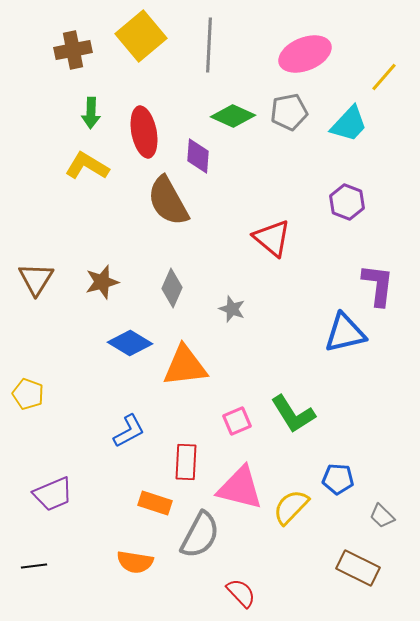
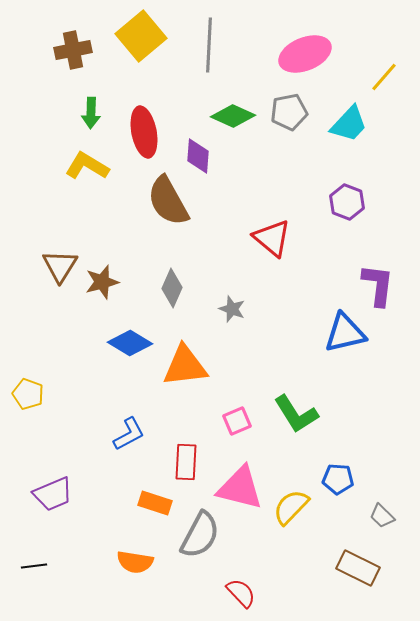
brown triangle: moved 24 px right, 13 px up
green L-shape: moved 3 px right
blue L-shape: moved 3 px down
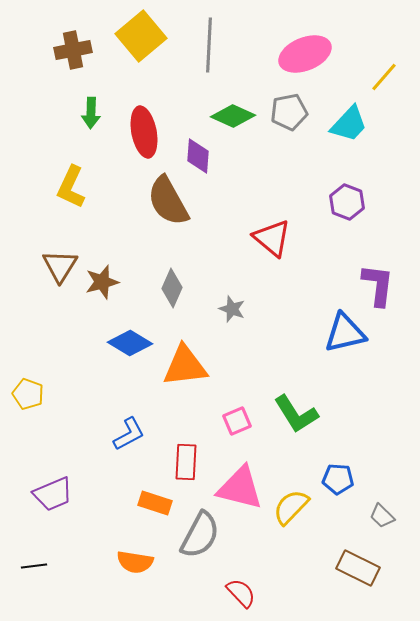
yellow L-shape: moved 16 px left, 21 px down; rotated 96 degrees counterclockwise
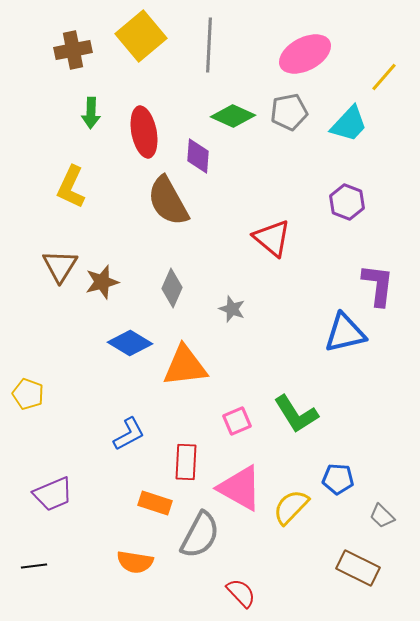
pink ellipse: rotated 6 degrees counterclockwise
pink triangle: rotated 15 degrees clockwise
